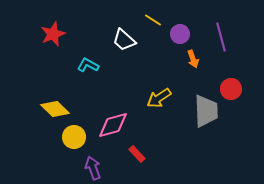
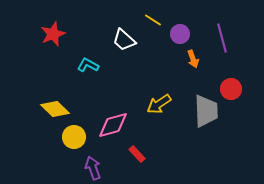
purple line: moved 1 px right, 1 px down
yellow arrow: moved 6 px down
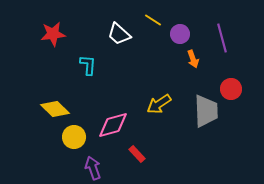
red star: rotated 15 degrees clockwise
white trapezoid: moved 5 px left, 6 px up
cyan L-shape: rotated 65 degrees clockwise
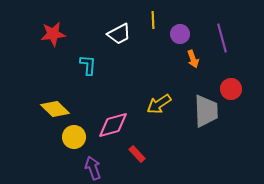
yellow line: rotated 54 degrees clockwise
white trapezoid: rotated 70 degrees counterclockwise
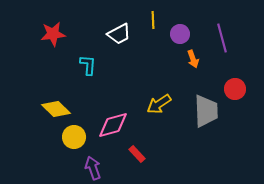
red circle: moved 4 px right
yellow diamond: moved 1 px right
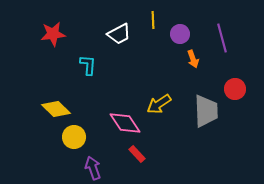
pink diamond: moved 12 px right, 2 px up; rotated 72 degrees clockwise
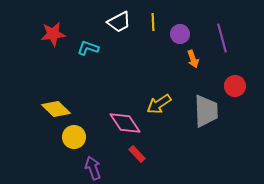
yellow line: moved 2 px down
white trapezoid: moved 12 px up
cyan L-shape: moved 17 px up; rotated 75 degrees counterclockwise
red circle: moved 3 px up
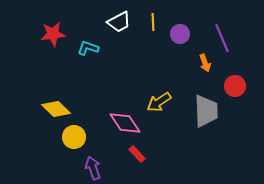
purple line: rotated 8 degrees counterclockwise
orange arrow: moved 12 px right, 4 px down
yellow arrow: moved 2 px up
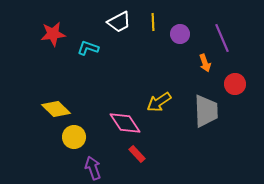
red circle: moved 2 px up
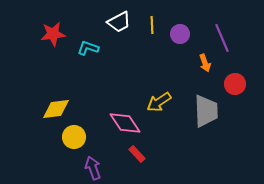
yellow line: moved 1 px left, 3 px down
yellow diamond: rotated 52 degrees counterclockwise
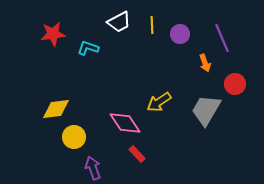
gray trapezoid: moved 1 px up; rotated 148 degrees counterclockwise
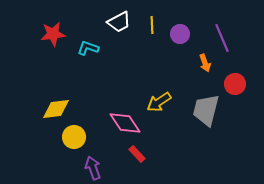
gray trapezoid: rotated 16 degrees counterclockwise
